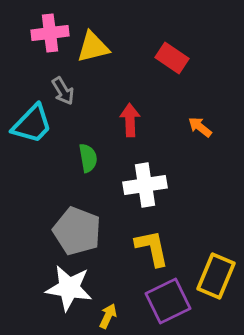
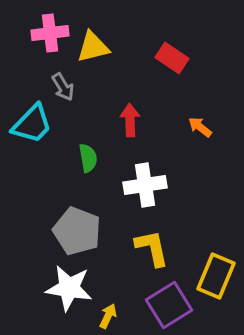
gray arrow: moved 4 px up
purple square: moved 1 px right, 4 px down; rotated 6 degrees counterclockwise
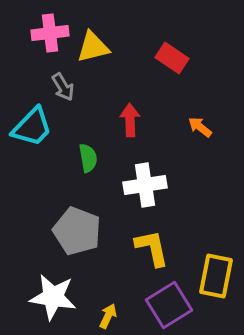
cyan trapezoid: moved 3 px down
yellow rectangle: rotated 12 degrees counterclockwise
white star: moved 16 px left, 9 px down
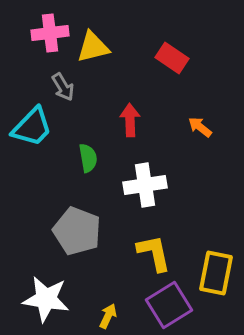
yellow L-shape: moved 2 px right, 5 px down
yellow rectangle: moved 3 px up
white star: moved 7 px left, 2 px down
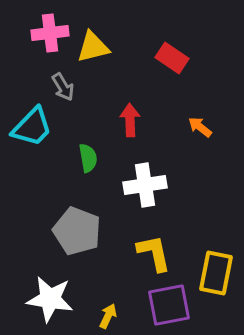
white star: moved 4 px right
purple square: rotated 21 degrees clockwise
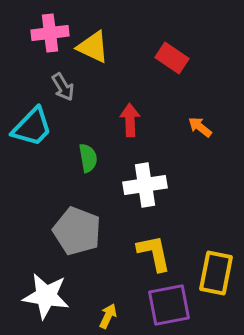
yellow triangle: rotated 39 degrees clockwise
white star: moved 4 px left, 3 px up
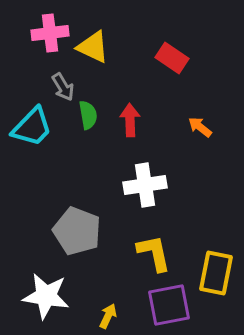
green semicircle: moved 43 px up
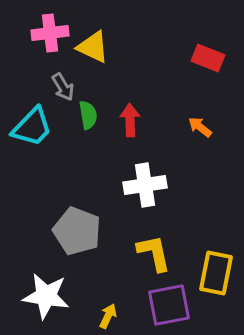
red rectangle: moved 36 px right; rotated 12 degrees counterclockwise
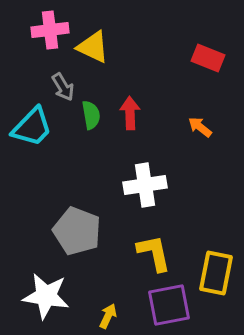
pink cross: moved 3 px up
green semicircle: moved 3 px right
red arrow: moved 7 px up
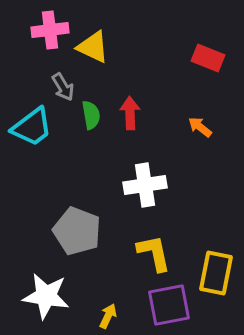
cyan trapezoid: rotated 9 degrees clockwise
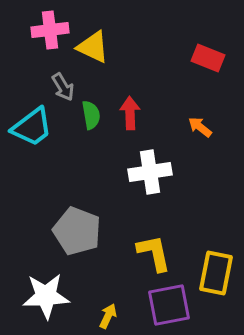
white cross: moved 5 px right, 13 px up
white star: rotated 12 degrees counterclockwise
